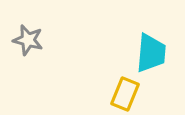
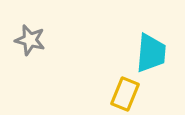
gray star: moved 2 px right
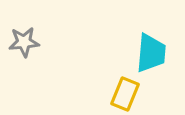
gray star: moved 6 px left, 2 px down; rotated 20 degrees counterclockwise
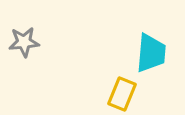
yellow rectangle: moved 3 px left
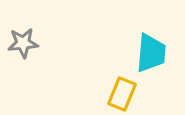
gray star: moved 1 px left, 1 px down
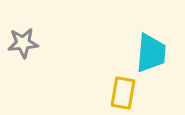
yellow rectangle: moved 1 px right, 1 px up; rotated 12 degrees counterclockwise
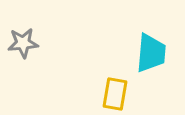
yellow rectangle: moved 8 px left, 1 px down
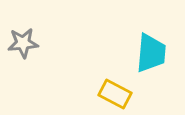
yellow rectangle: rotated 72 degrees counterclockwise
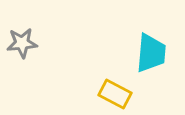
gray star: moved 1 px left
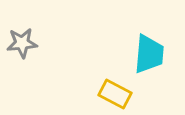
cyan trapezoid: moved 2 px left, 1 px down
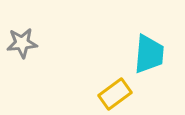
yellow rectangle: rotated 64 degrees counterclockwise
